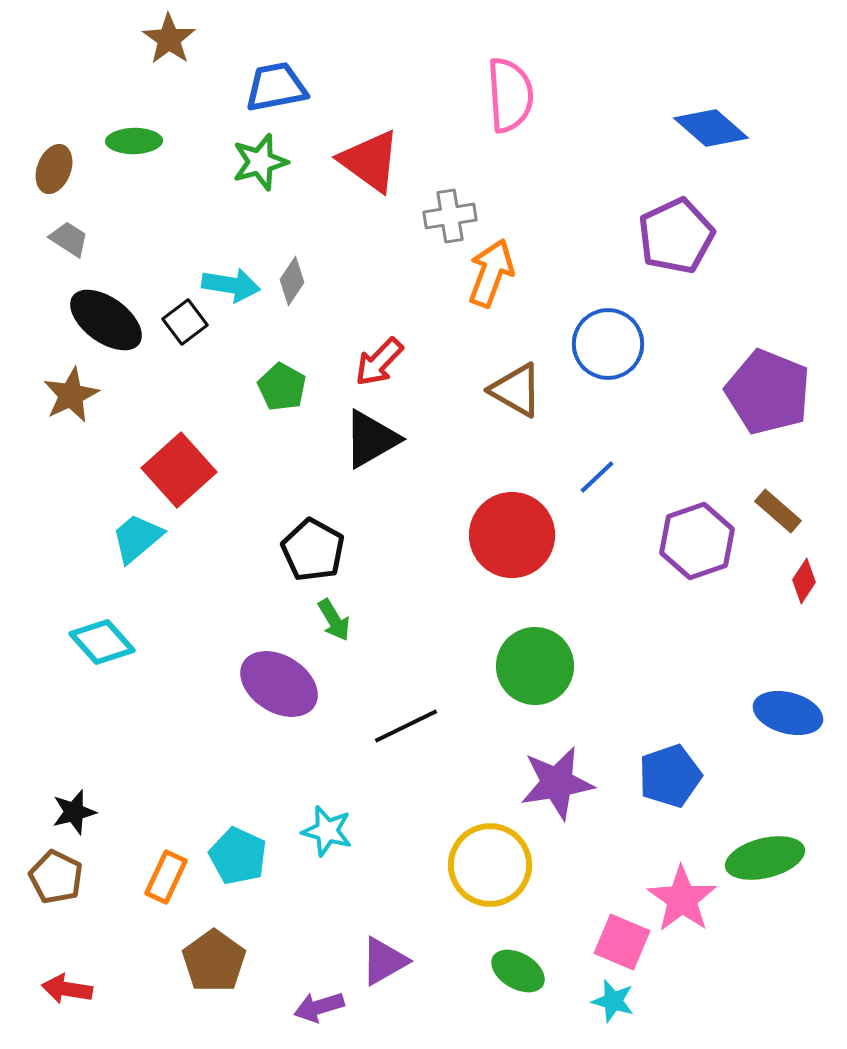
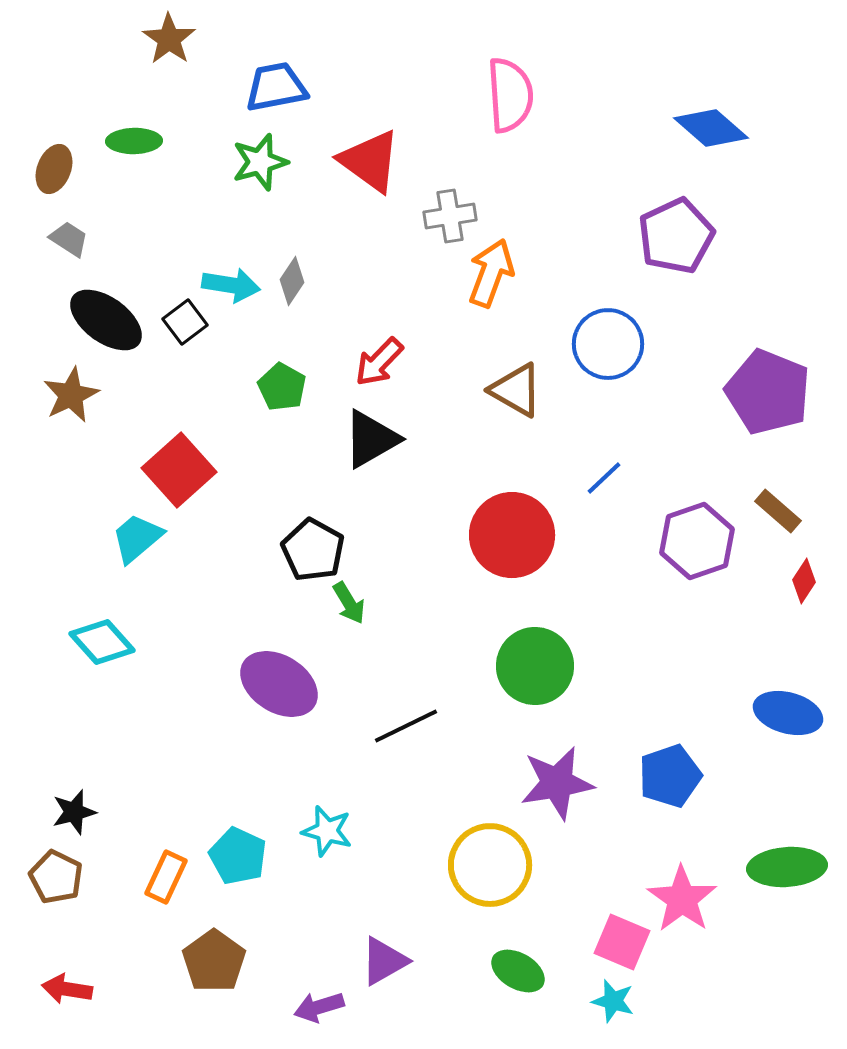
blue line at (597, 477): moved 7 px right, 1 px down
green arrow at (334, 620): moved 15 px right, 17 px up
green ellipse at (765, 858): moved 22 px right, 9 px down; rotated 10 degrees clockwise
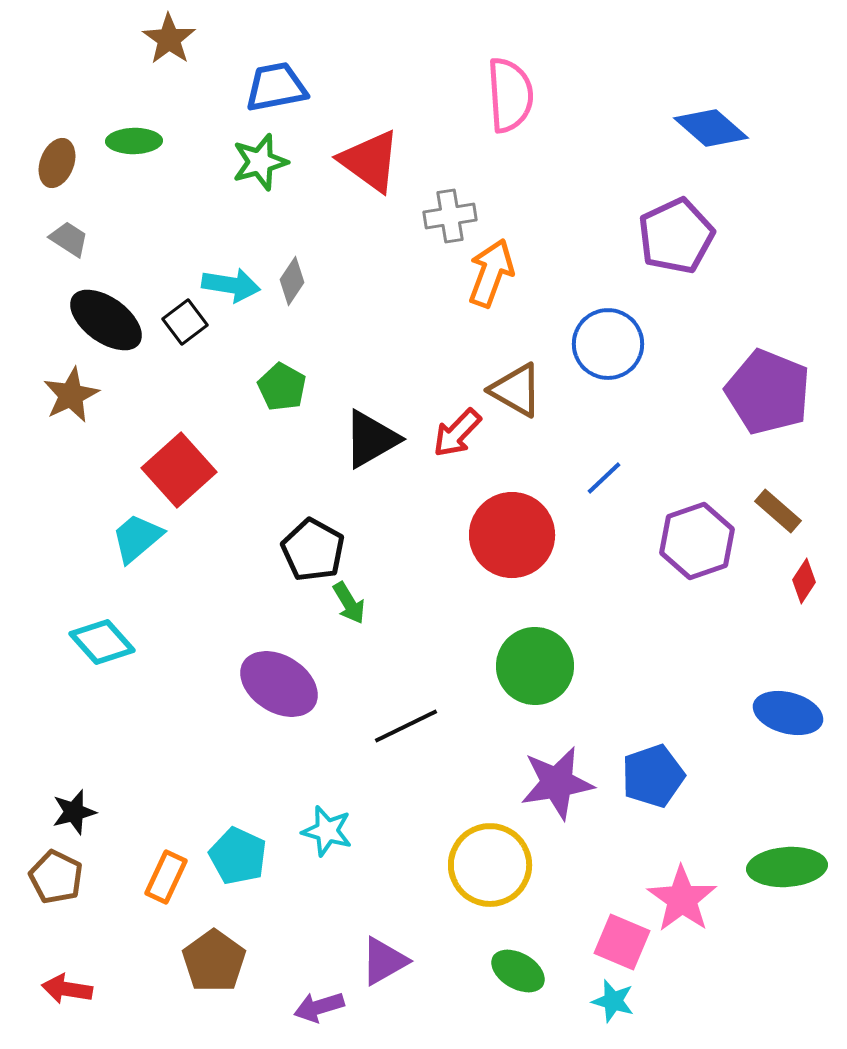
brown ellipse at (54, 169): moved 3 px right, 6 px up
red arrow at (379, 362): moved 78 px right, 71 px down
blue pentagon at (670, 776): moved 17 px left
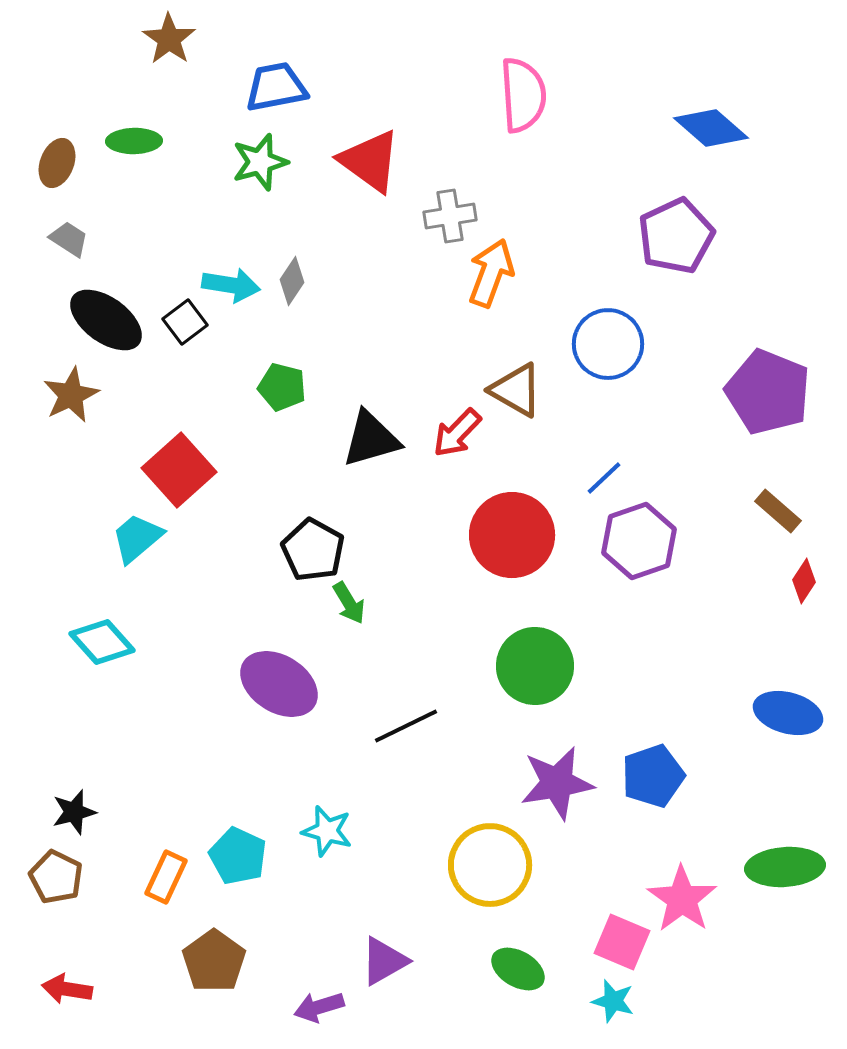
pink semicircle at (510, 95): moved 13 px right
green pentagon at (282, 387): rotated 15 degrees counterclockwise
black triangle at (371, 439): rotated 14 degrees clockwise
purple hexagon at (697, 541): moved 58 px left
green ellipse at (787, 867): moved 2 px left
green ellipse at (518, 971): moved 2 px up
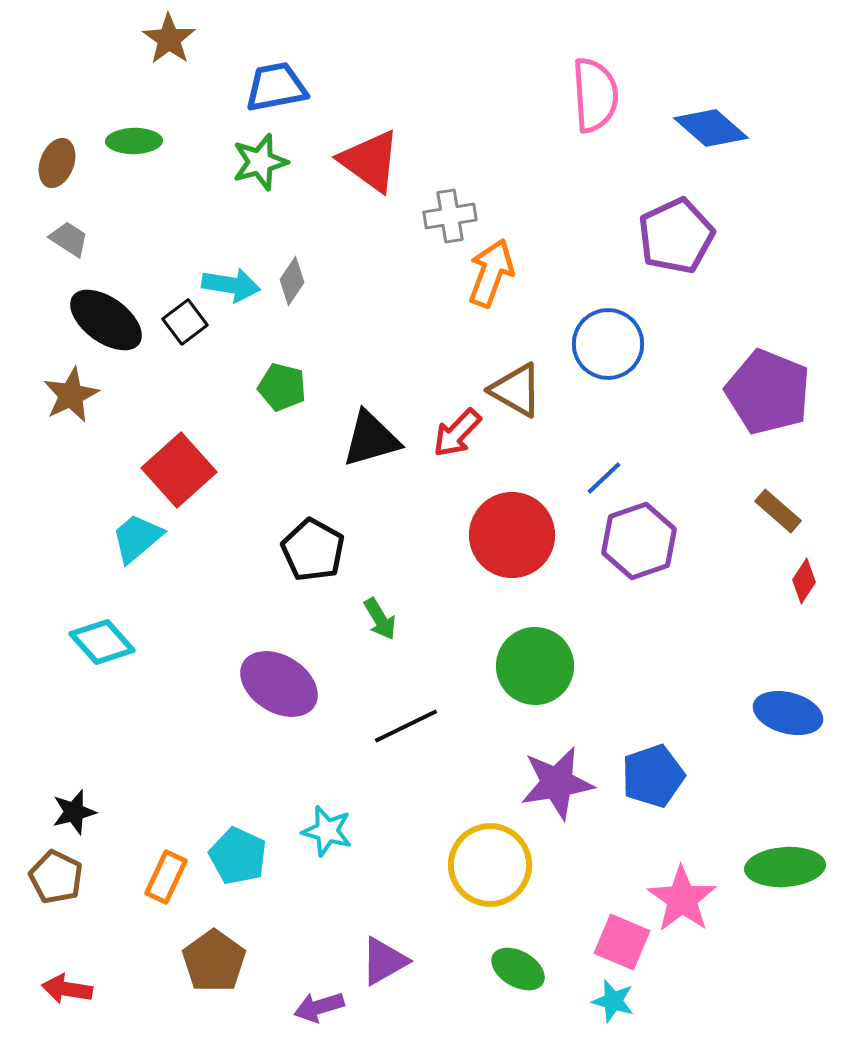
pink semicircle at (523, 95): moved 72 px right
green arrow at (349, 603): moved 31 px right, 16 px down
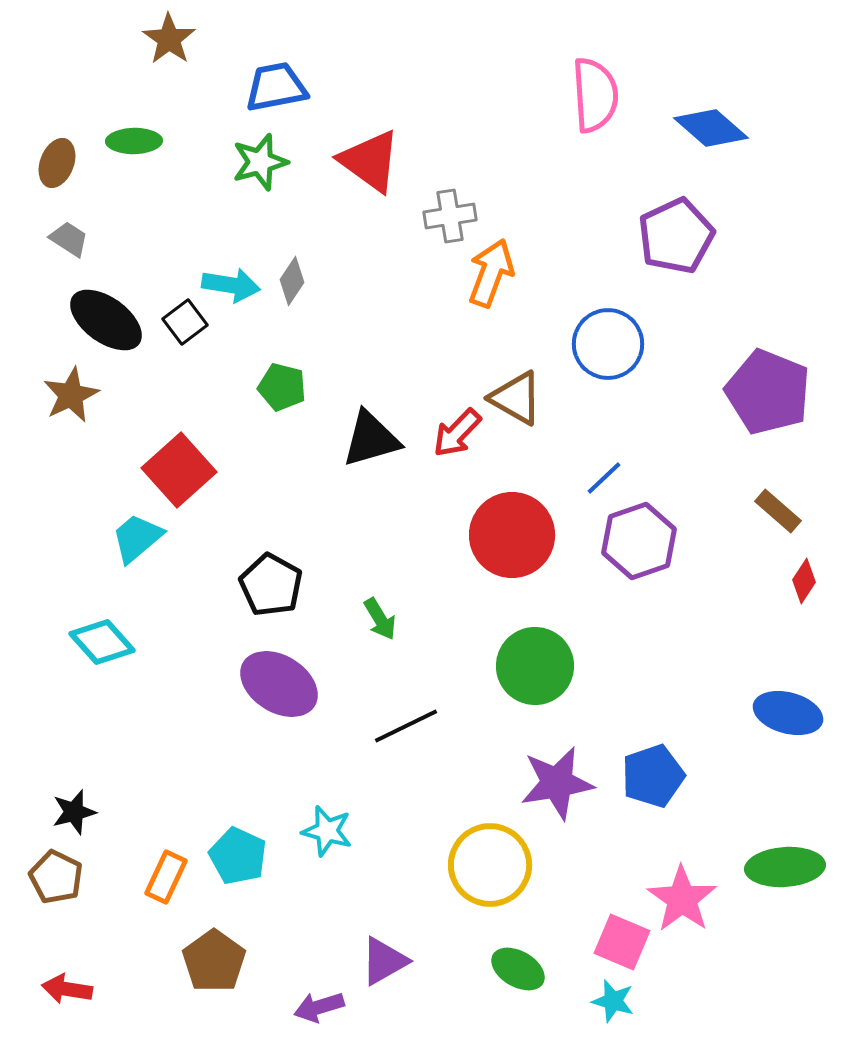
brown triangle at (516, 390): moved 8 px down
black pentagon at (313, 550): moved 42 px left, 35 px down
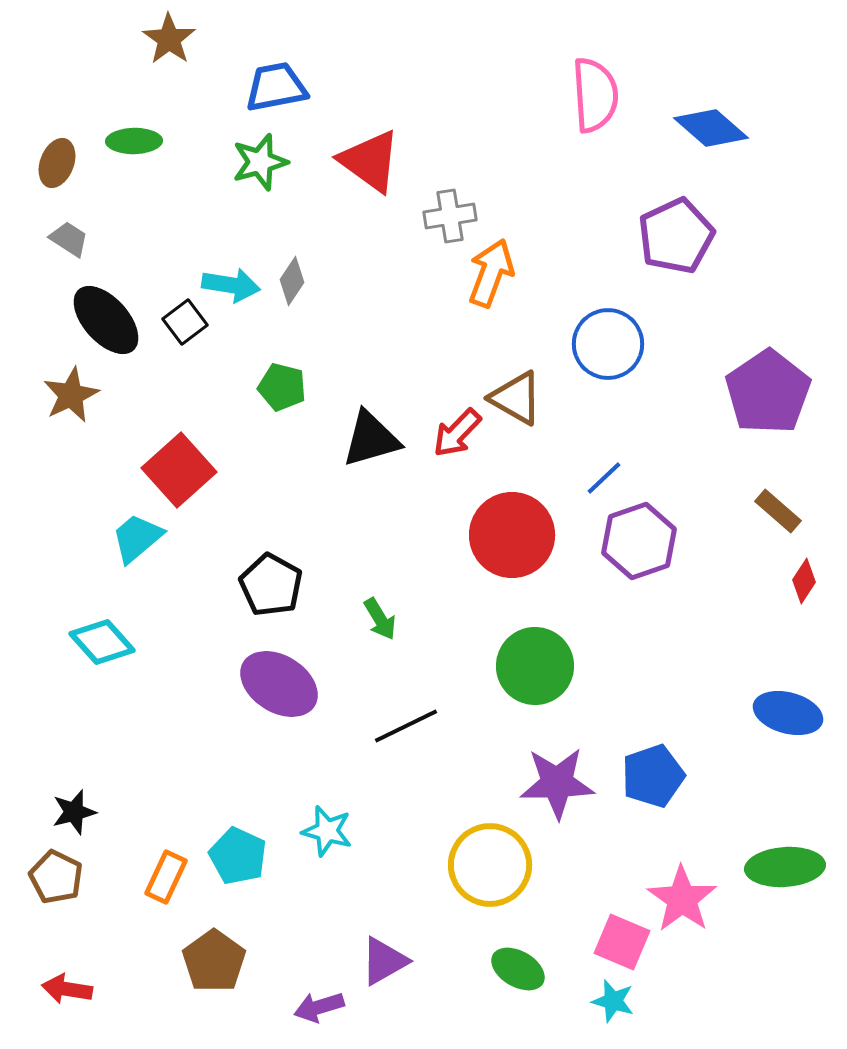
black ellipse at (106, 320): rotated 12 degrees clockwise
purple pentagon at (768, 392): rotated 16 degrees clockwise
purple star at (557, 783): rotated 8 degrees clockwise
